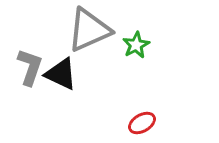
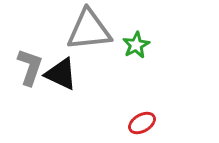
gray triangle: rotated 18 degrees clockwise
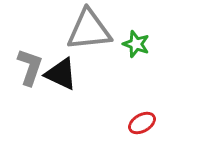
green star: moved 1 px up; rotated 24 degrees counterclockwise
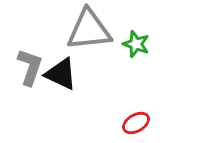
red ellipse: moved 6 px left
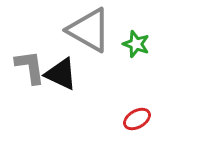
gray triangle: rotated 36 degrees clockwise
gray L-shape: rotated 27 degrees counterclockwise
red ellipse: moved 1 px right, 4 px up
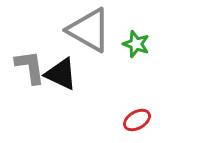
red ellipse: moved 1 px down
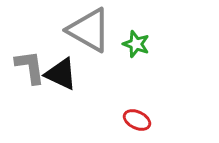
red ellipse: rotated 56 degrees clockwise
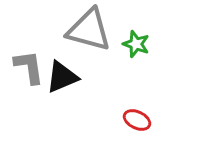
gray triangle: rotated 15 degrees counterclockwise
gray L-shape: moved 1 px left
black triangle: moved 1 px right, 3 px down; rotated 48 degrees counterclockwise
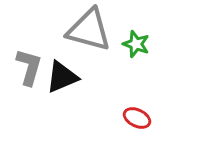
gray L-shape: rotated 24 degrees clockwise
red ellipse: moved 2 px up
